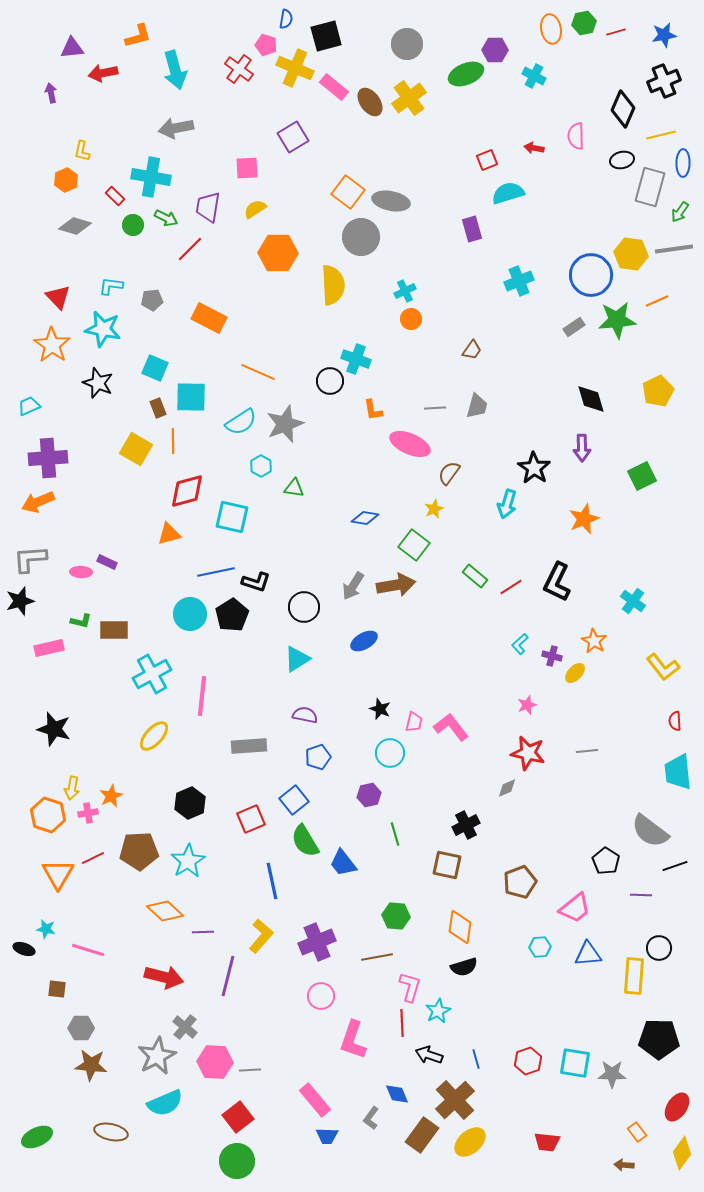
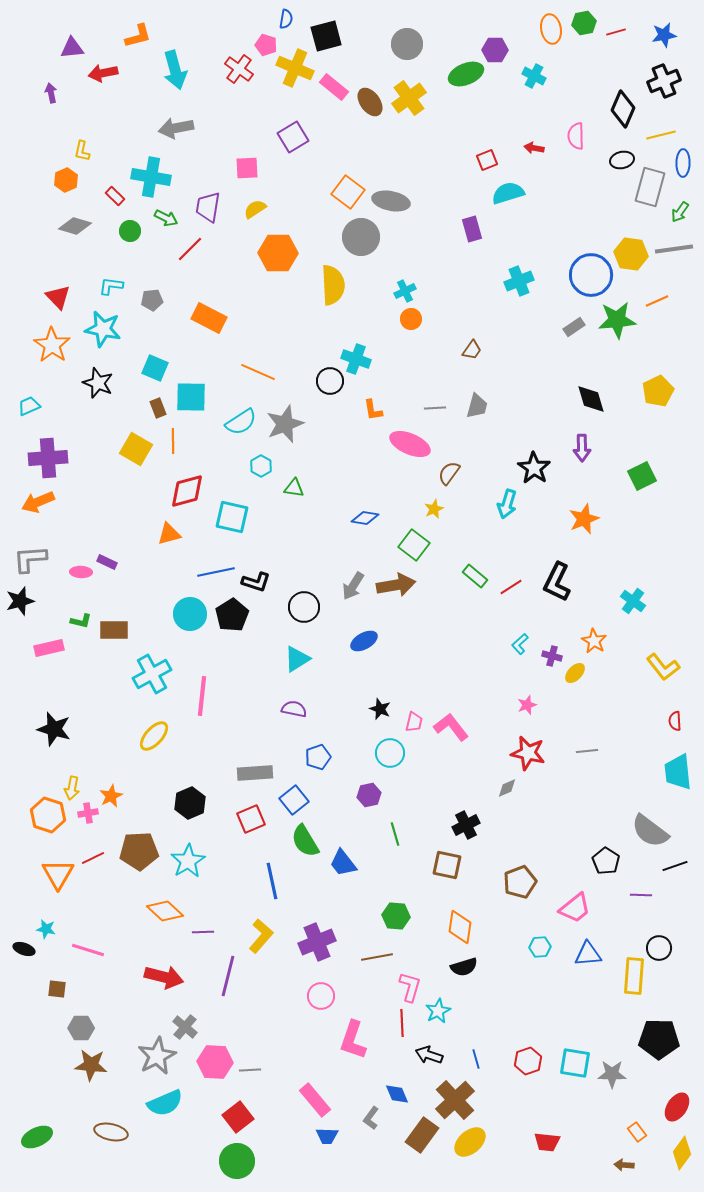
green circle at (133, 225): moved 3 px left, 6 px down
purple semicircle at (305, 715): moved 11 px left, 6 px up
gray rectangle at (249, 746): moved 6 px right, 27 px down
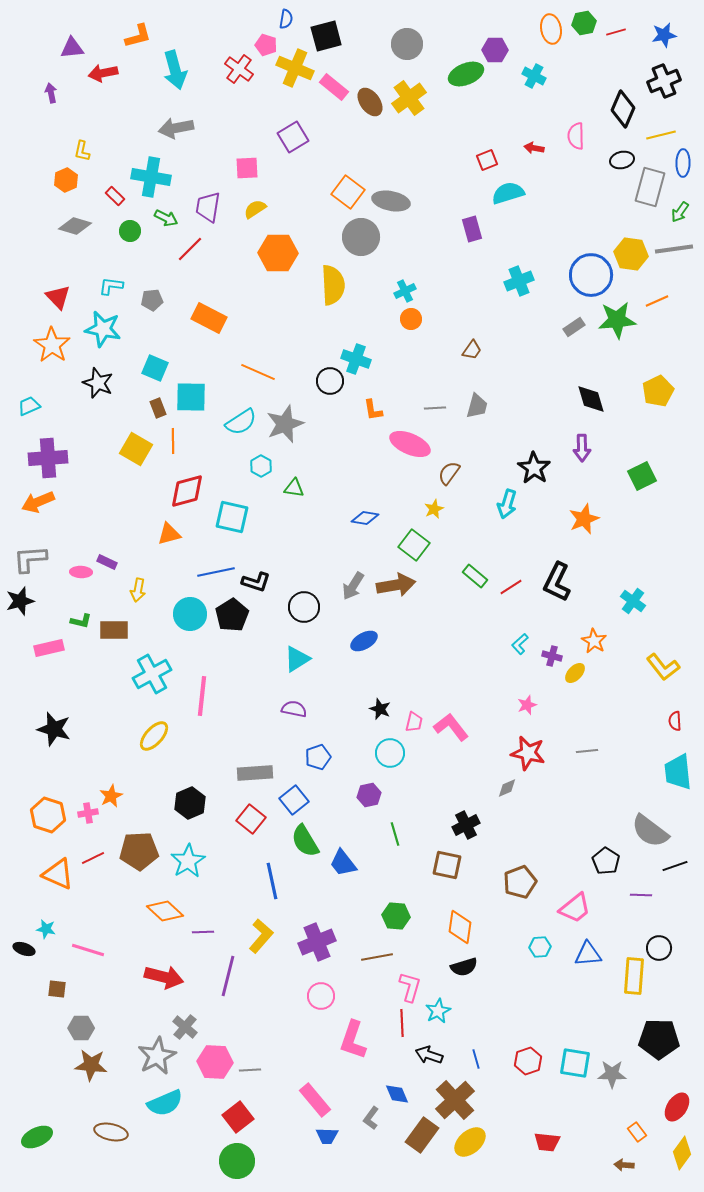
yellow arrow at (72, 788): moved 66 px right, 198 px up
red square at (251, 819): rotated 28 degrees counterclockwise
orange triangle at (58, 874): rotated 36 degrees counterclockwise
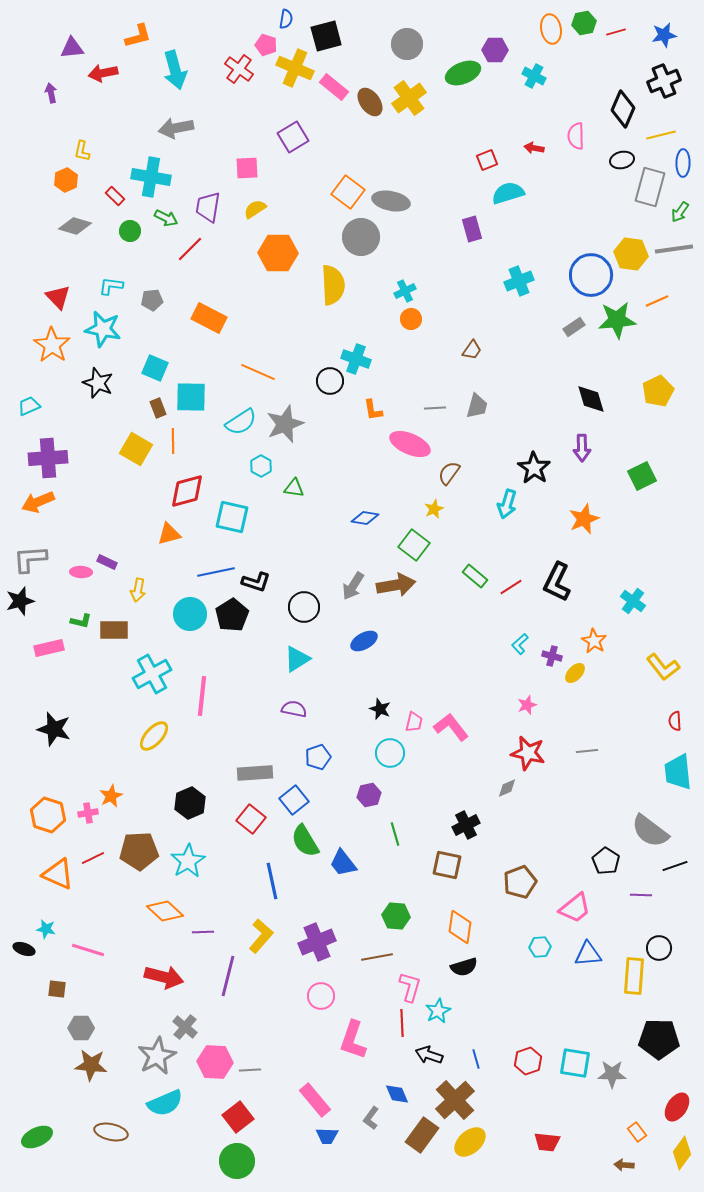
green ellipse at (466, 74): moved 3 px left, 1 px up
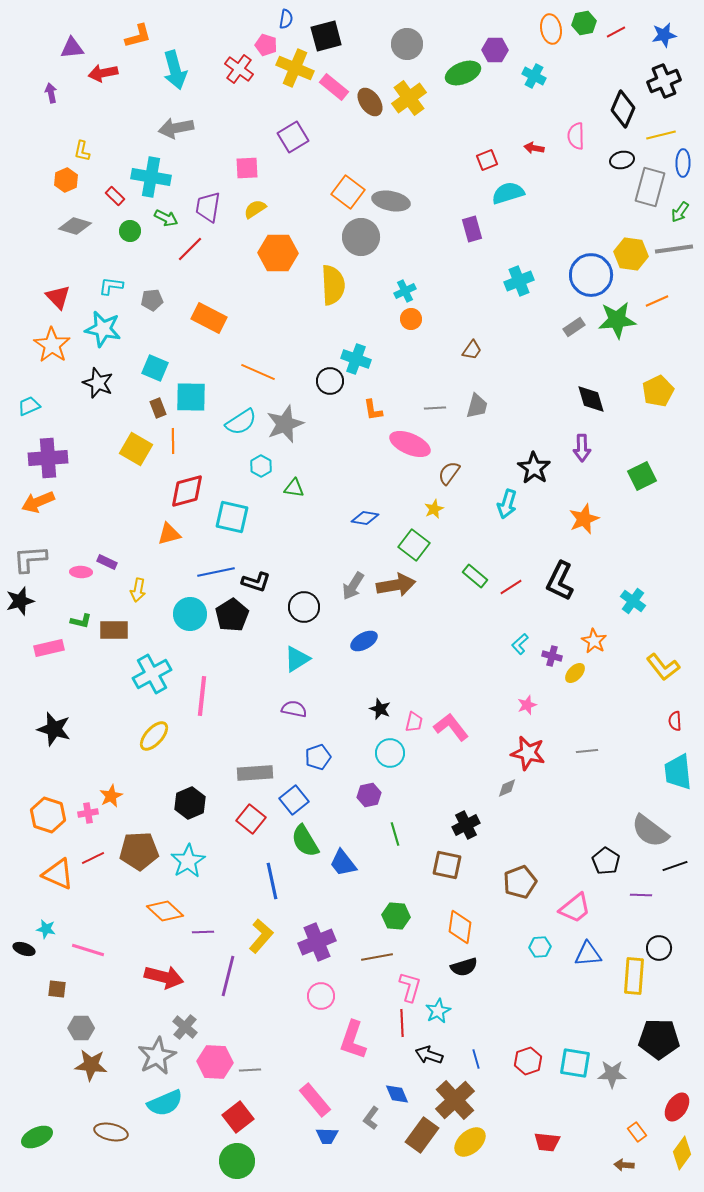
red line at (616, 32): rotated 12 degrees counterclockwise
black L-shape at (557, 582): moved 3 px right, 1 px up
